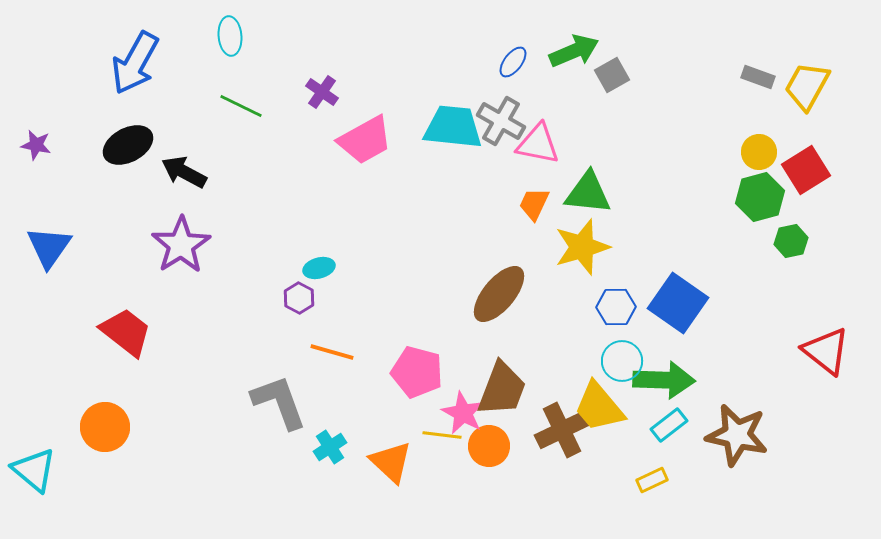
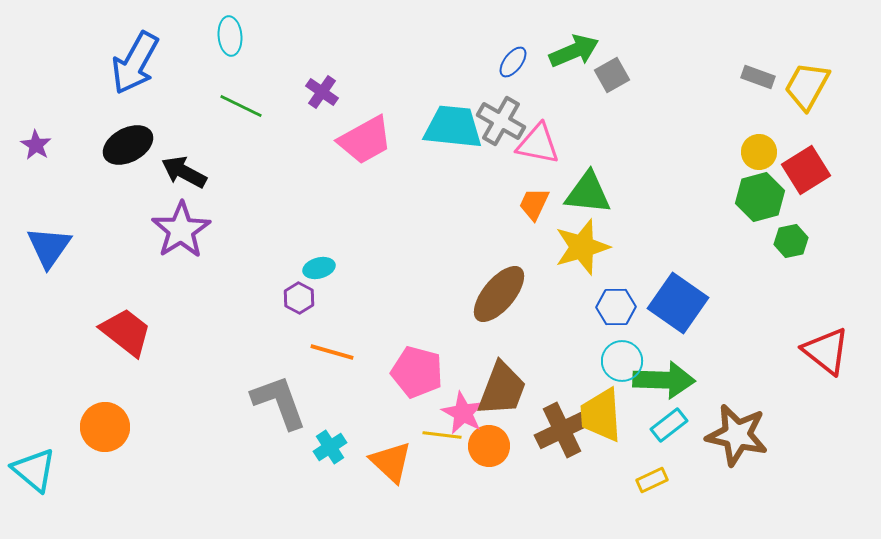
purple star at (36, 145): rotated 20 degrees clockwise
purple star at (181, 245): moved 15 px up
yellow trapezoid at (599, 407): moved 2 px right, 8 px down; rotated 36 degrees clockwise
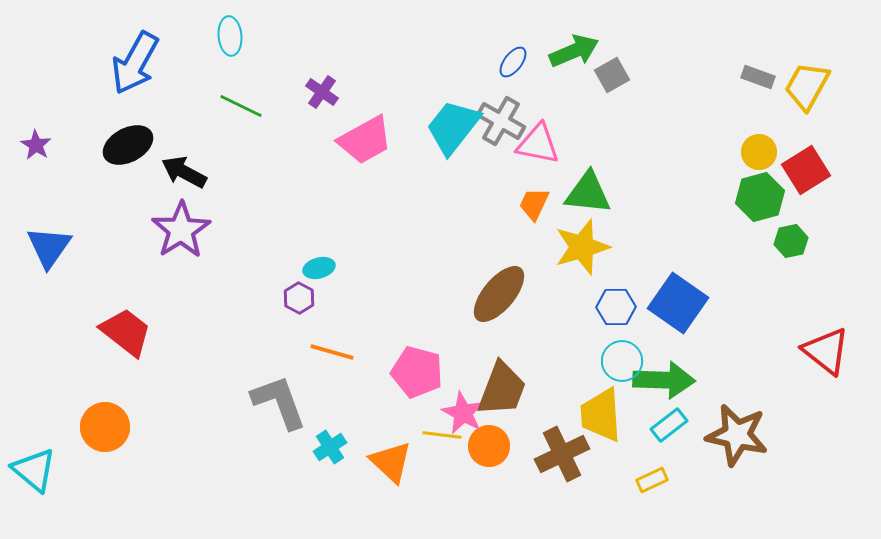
cyan trapezoid at (453, 127): rotated 58 degrees counterclockwise
brown cross at (562, 430): moved 24 px down
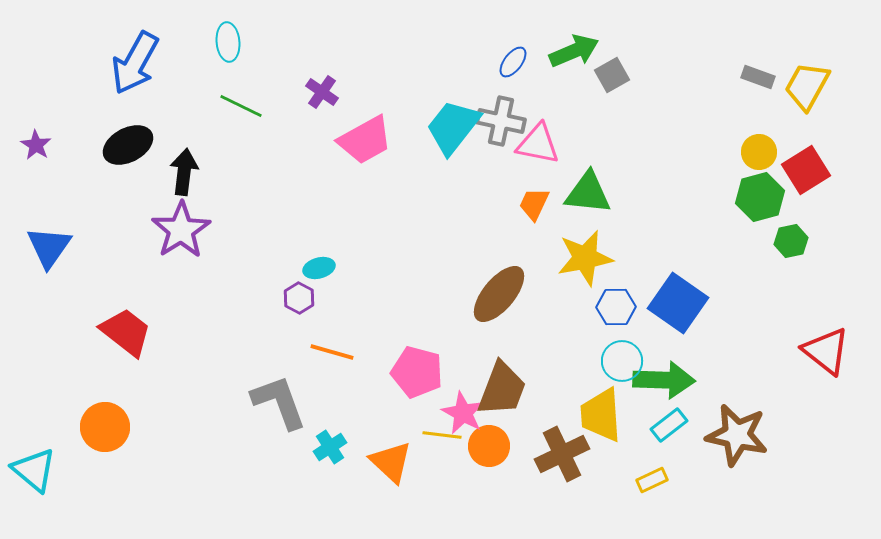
cyan ellipse at (230, 36): moved 2 px left, 6 px down
gray cross at (501, 121): rotated 18 degrees counterclockwise
black arrow at (184, 172): rotated 69 degrees clockwise
yellow star at (582, 247): moved 3 px right, 11 px down; rotated 6 degrees clockwise
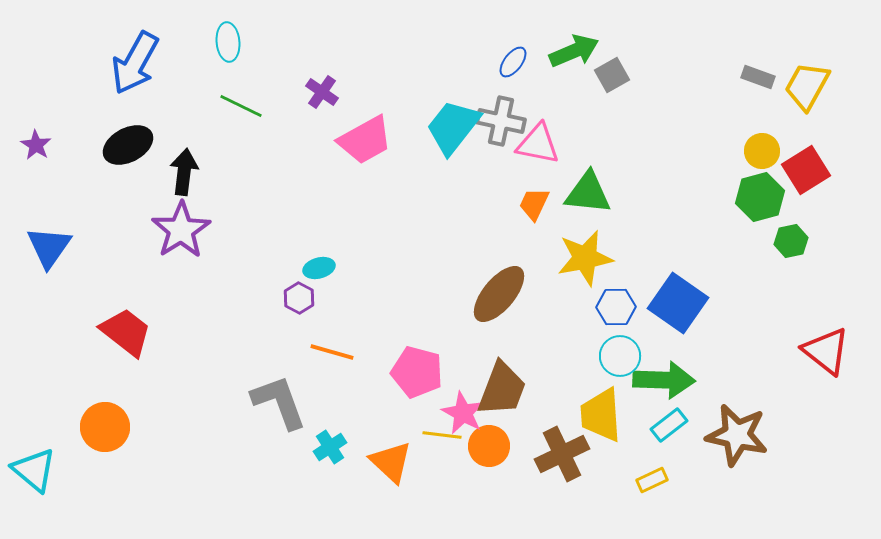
yellow circle at (759, 152): moved 3 px right, 1 px up
cyan circle at (622, 361): moved 2 px left, 5 px up
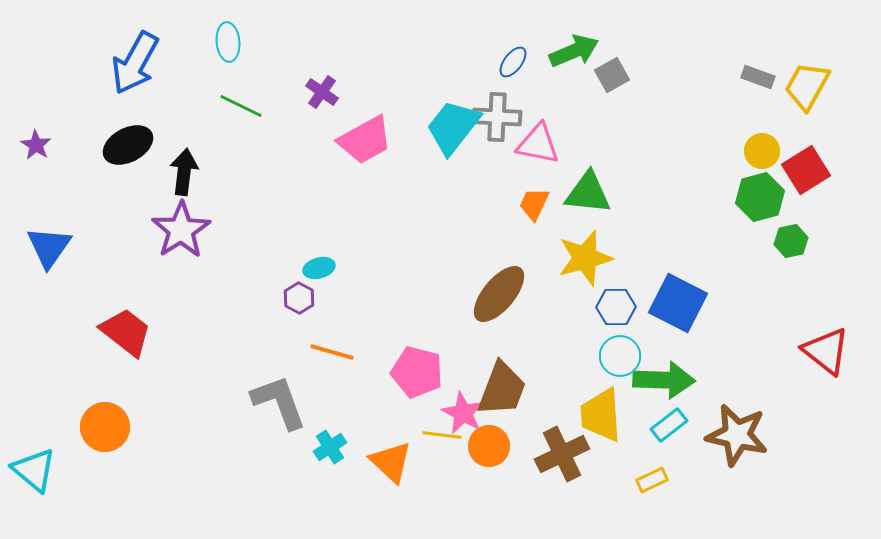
gray cross at (501, 121): moved 4 px left, 4 px up; rotated 9 degrees counterclockwise
yellow star at (585, 258): rotated 4 degrees counterclockwise
blue square at (678, 303): rotated 8 degrees counterclockwise
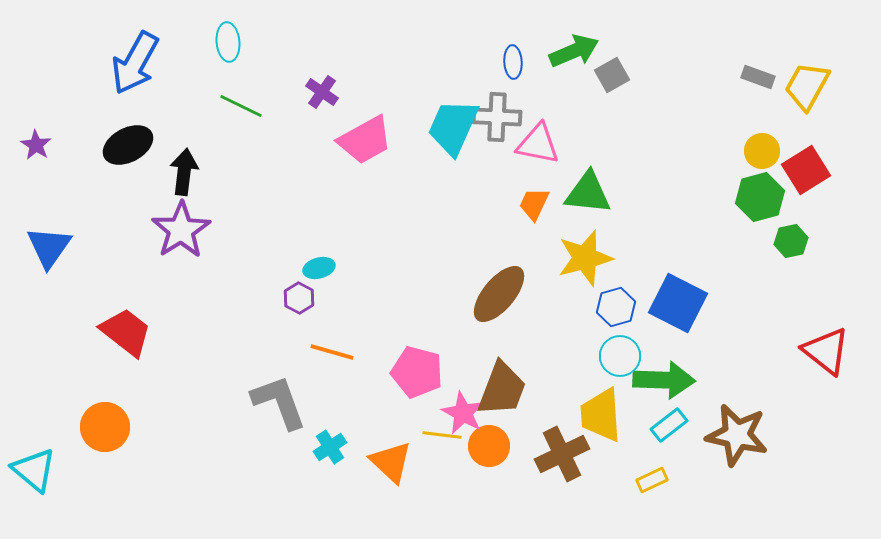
blue ellipse at (513, 62): rotated 40 degrees counterclockwise
cyan trapezoid at (453, 127): rotated 14 degrees counterclockwise
blue hexagon at (616, 307): rotated 15 degrees counterclockwise
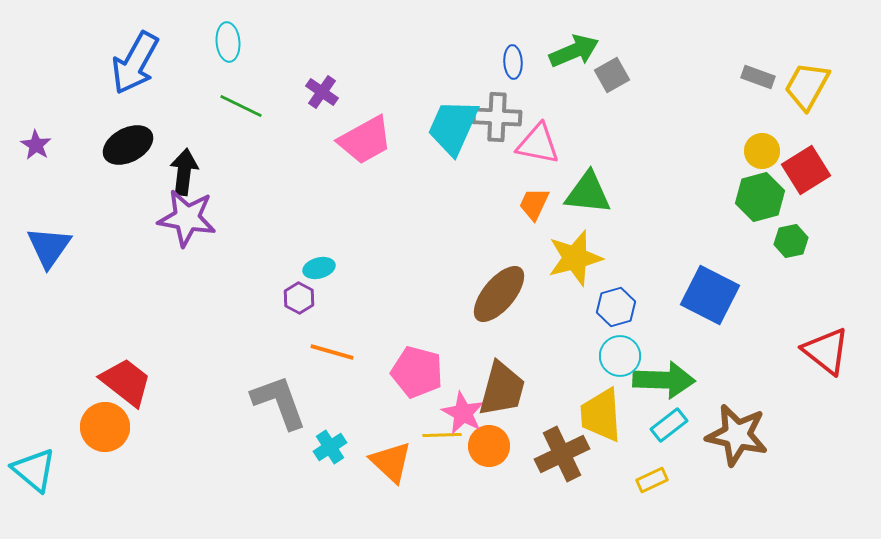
purple star at (181, 230): moved 6 px right, 12 px up; rotated 30 degrees counterclockwise
yellow star at (585, 258): moved 10 px left
blue square at (678, 303): moved 32 px right, 8 px up
red trapezoid at (126, 332): moved 50 px down
brown trapezoid at (502, 389): rotated 6 degrees counterclockwise
yellow line at (442, 435): rotated 9 degrees counterclockwise
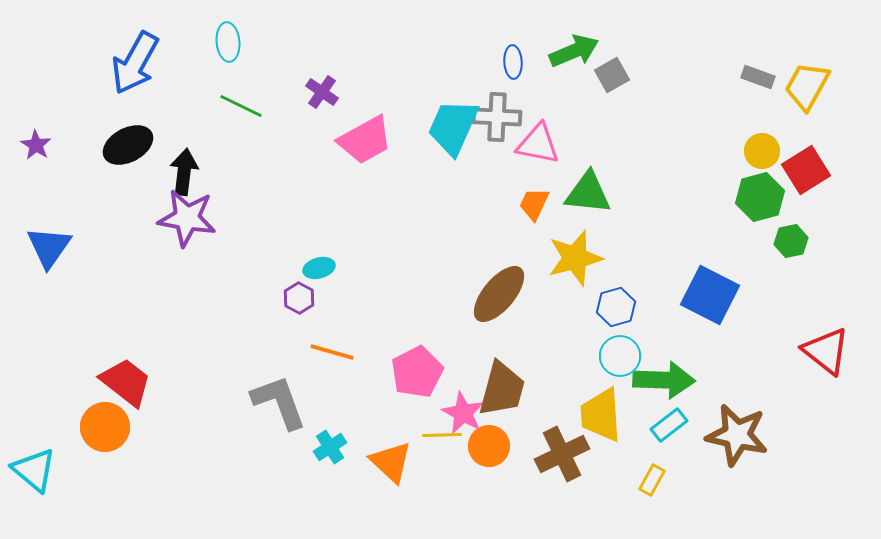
pink pentagon at (417, 372): rotated 30 degrees clockwise
yellow rectangle at (652, 480): rotated 36 degrees counterclockwise
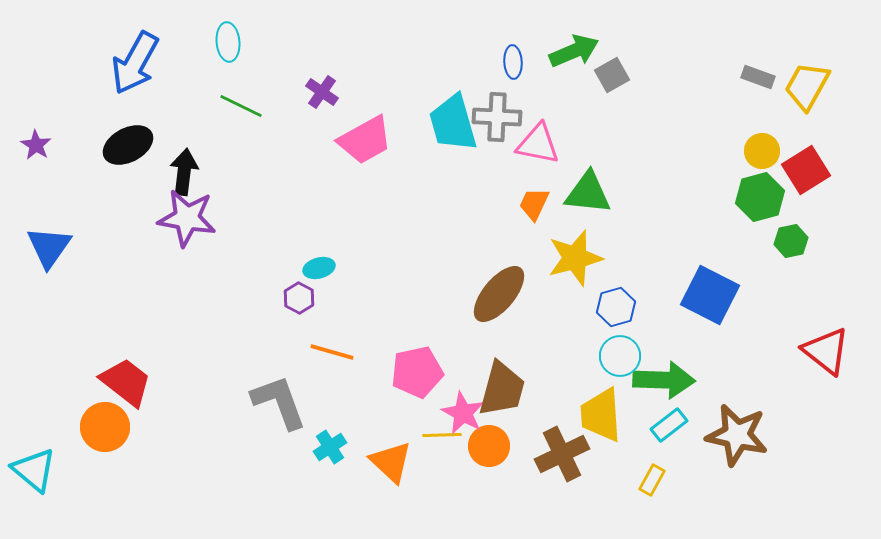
cyan trapezoid at (453, 127): moved 4 px up; rotated 40 degrees counterclockwise
pink pentagon at (417, 372): rotated 15 degrees clockwise
